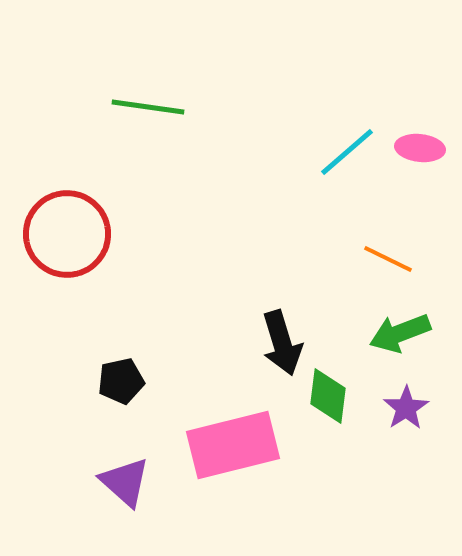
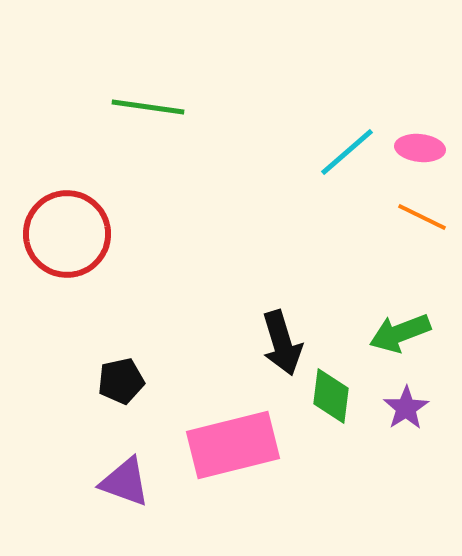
orange line: moved 34 px right, 42 px up
green diamond: moved 3 px right
purple triangle: rotated 22 degrees counterclockwise
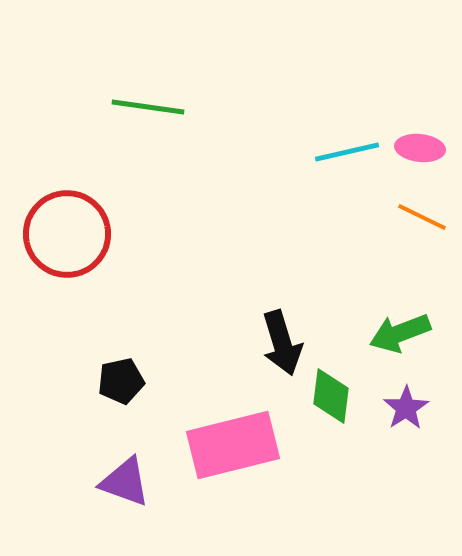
cyan line: rotated 28 degrees clockwise
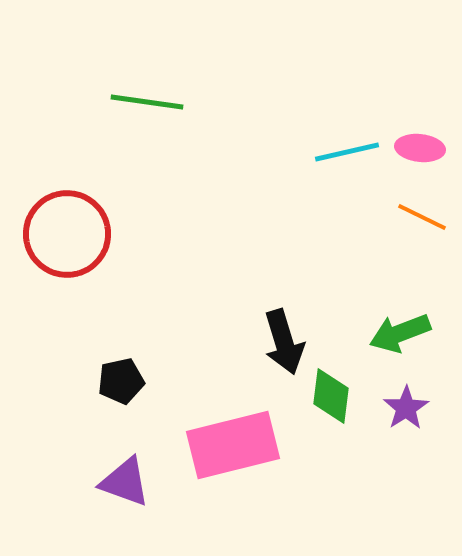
green line: moved 1 px left, 5 px up
black arrow: moved 2 px right, 1 px up
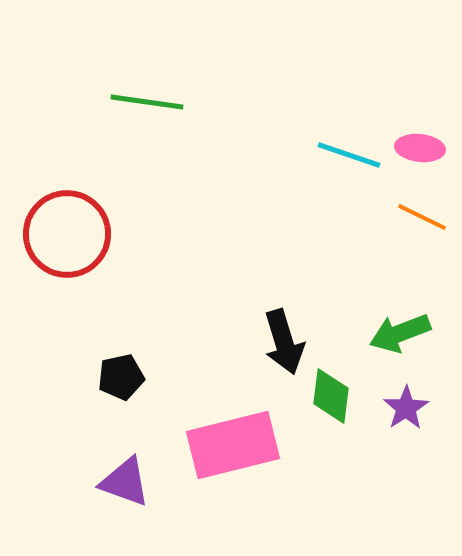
cyan line: moved 2 px right, 3 px down; rotated 32 degrees clockwise
black pentagon: moved 4 px up
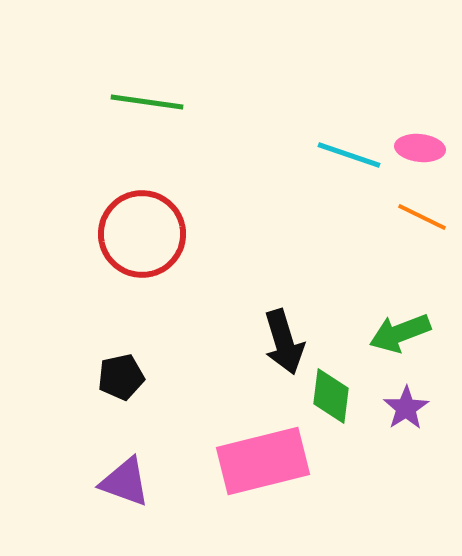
red circle: moved 75 px right
pink rectangle: moved 30 px right, 16 px down
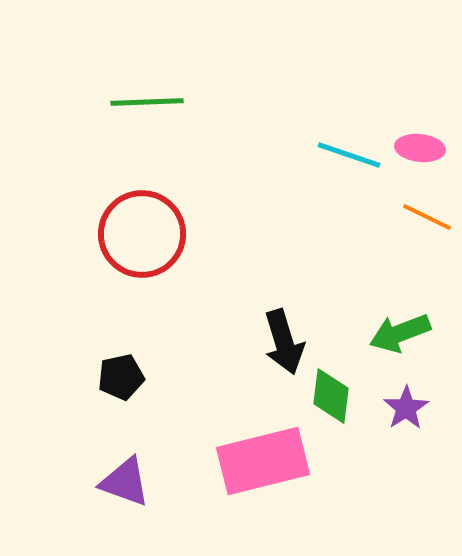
green line: rotated 10 degrees counterclockwise
orange line: moved 5 px right
